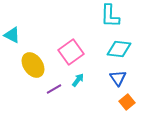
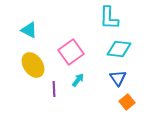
cyan L-shape: moved 1 px left, 2 px down
cyan triangle: moved 17 px right, 5 px up
purple line: rotated 63 degrees counterclockwise
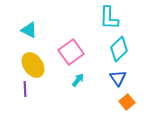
cyan diamond: rotated 50 degrees counterclockwise
purple line: moved 29 px left
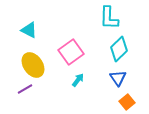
purple line: rotated 63 degrees clockwise
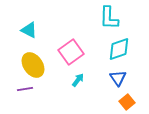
cyan diamond: rotated 25 degrees clockwise
purple line: rotated 21 degrees clockwise
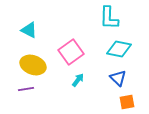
cyan diamond: rotated 30 degrees clockwise
yellow ellipse: rotated 35 degrees counterclockwise
blue triangle: rotated 12 degrees counterclockwise
purple line: moved 1 px right
orange square: rotated 28 degrees clockwise
